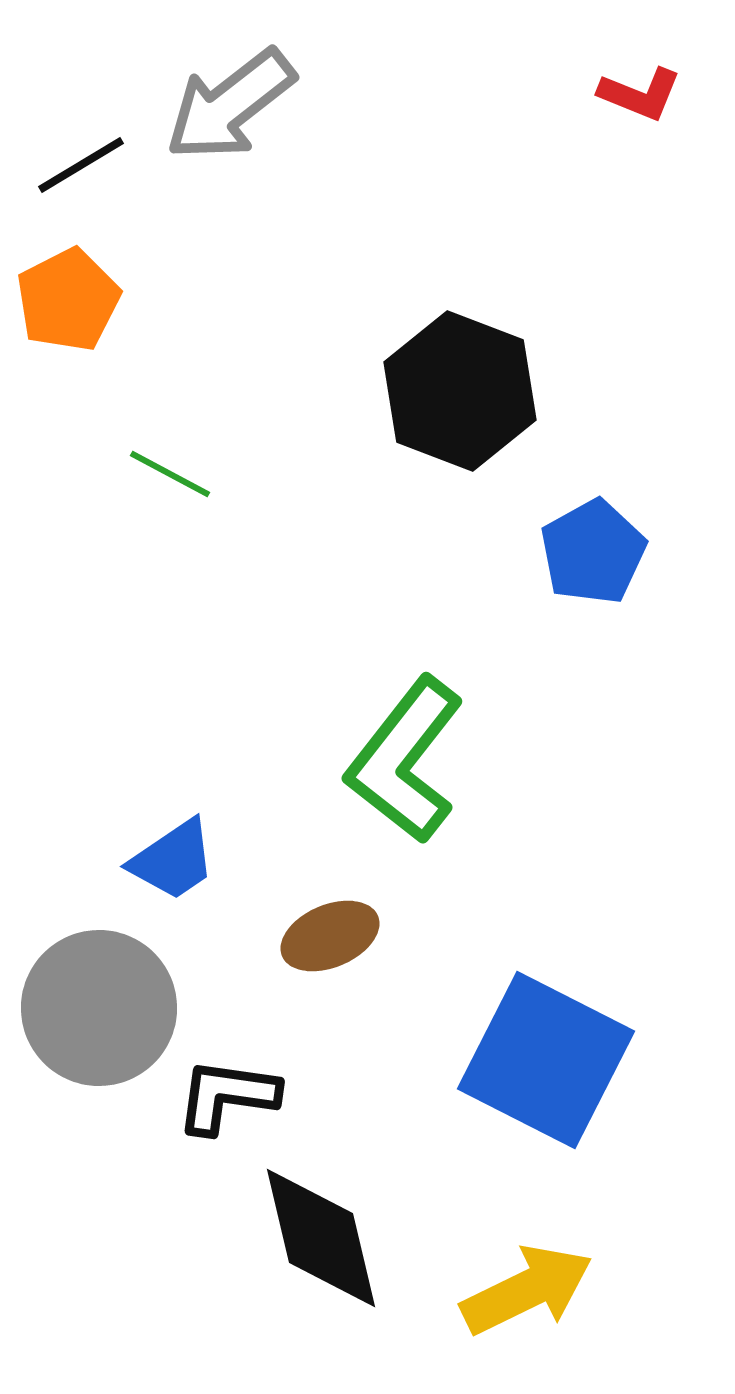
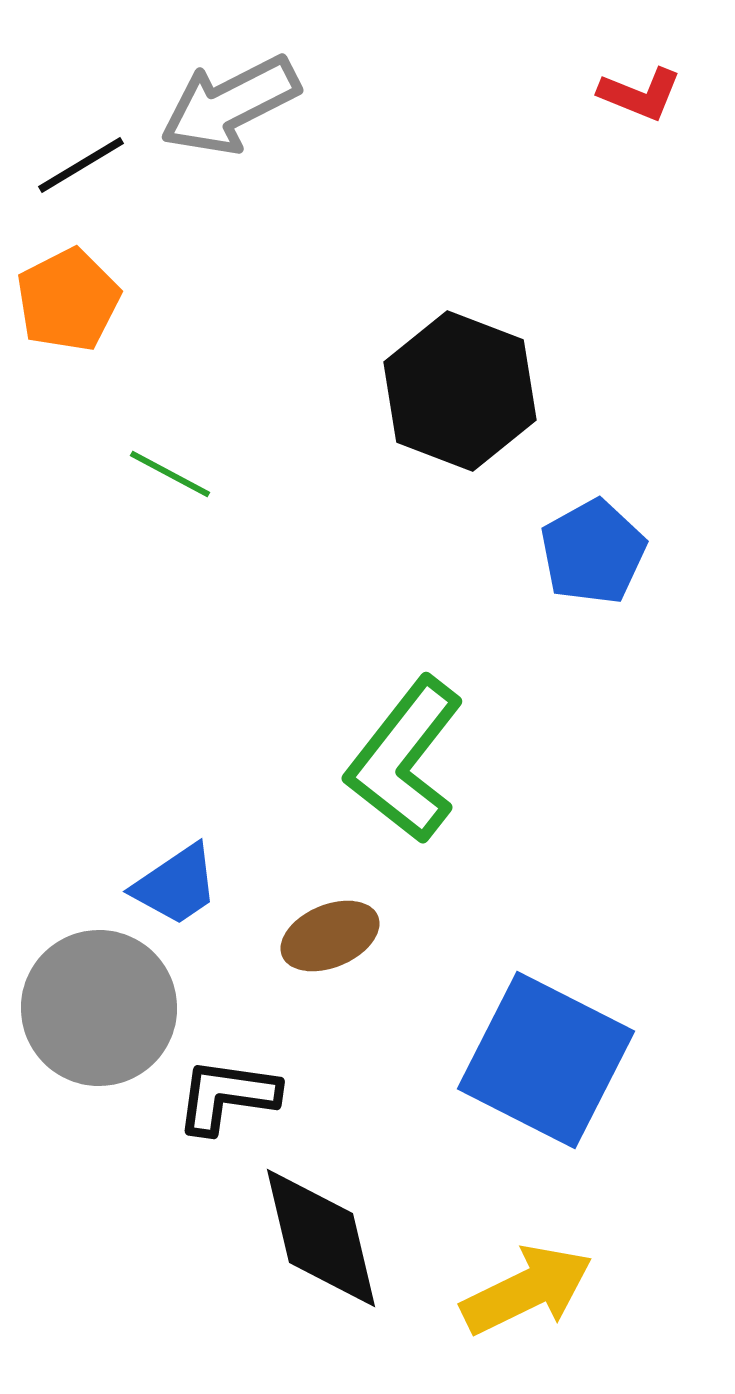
gray arrow: rotated 11 degrees clockwise
blue trapezoid: moved 3 px right, 25 px down
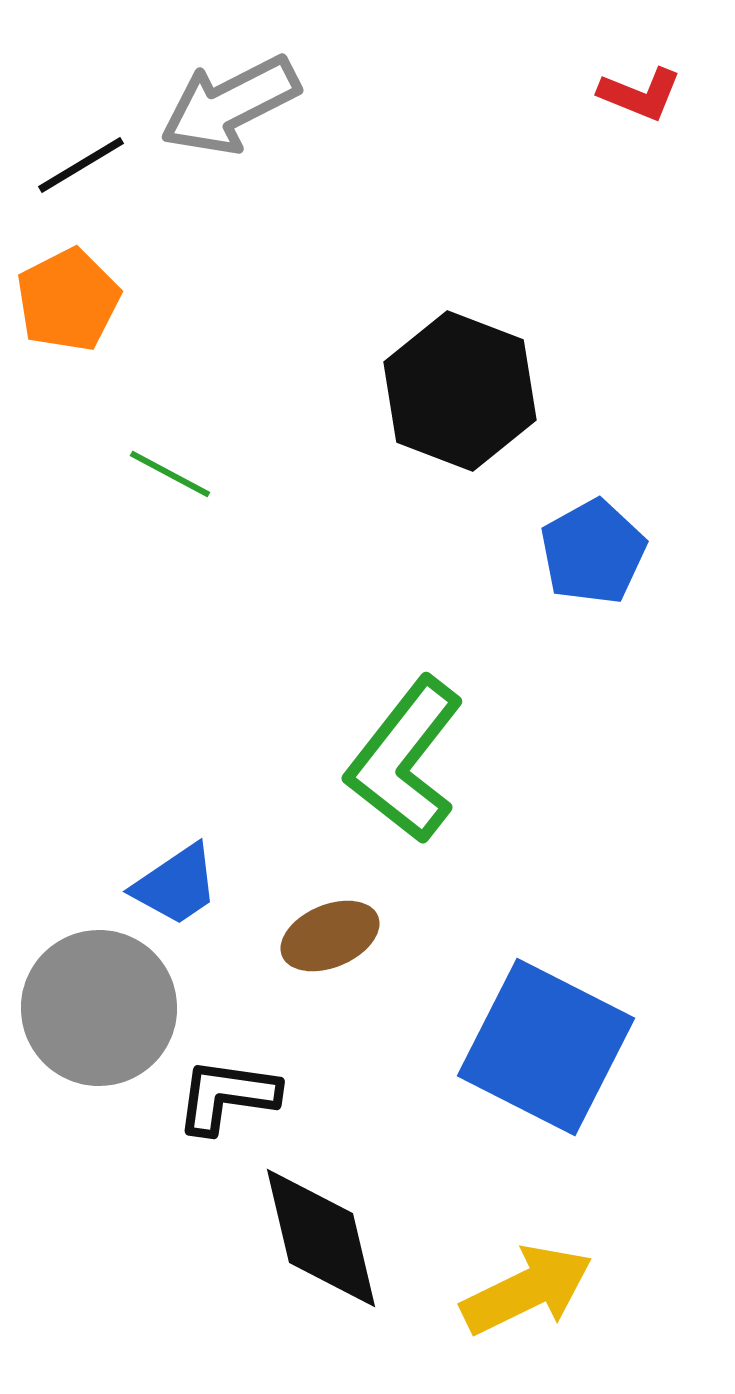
blue square: moved 13 px up
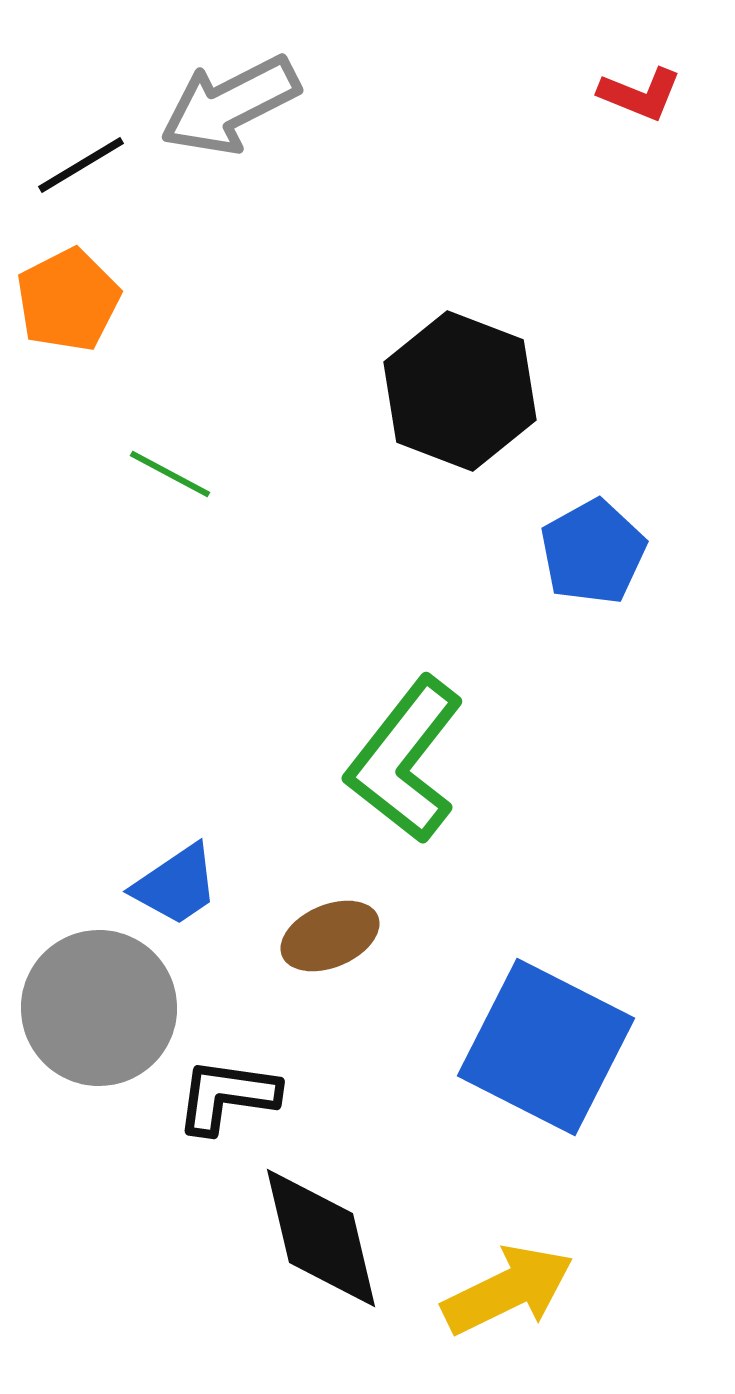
yellow arrow: moved 19 px left
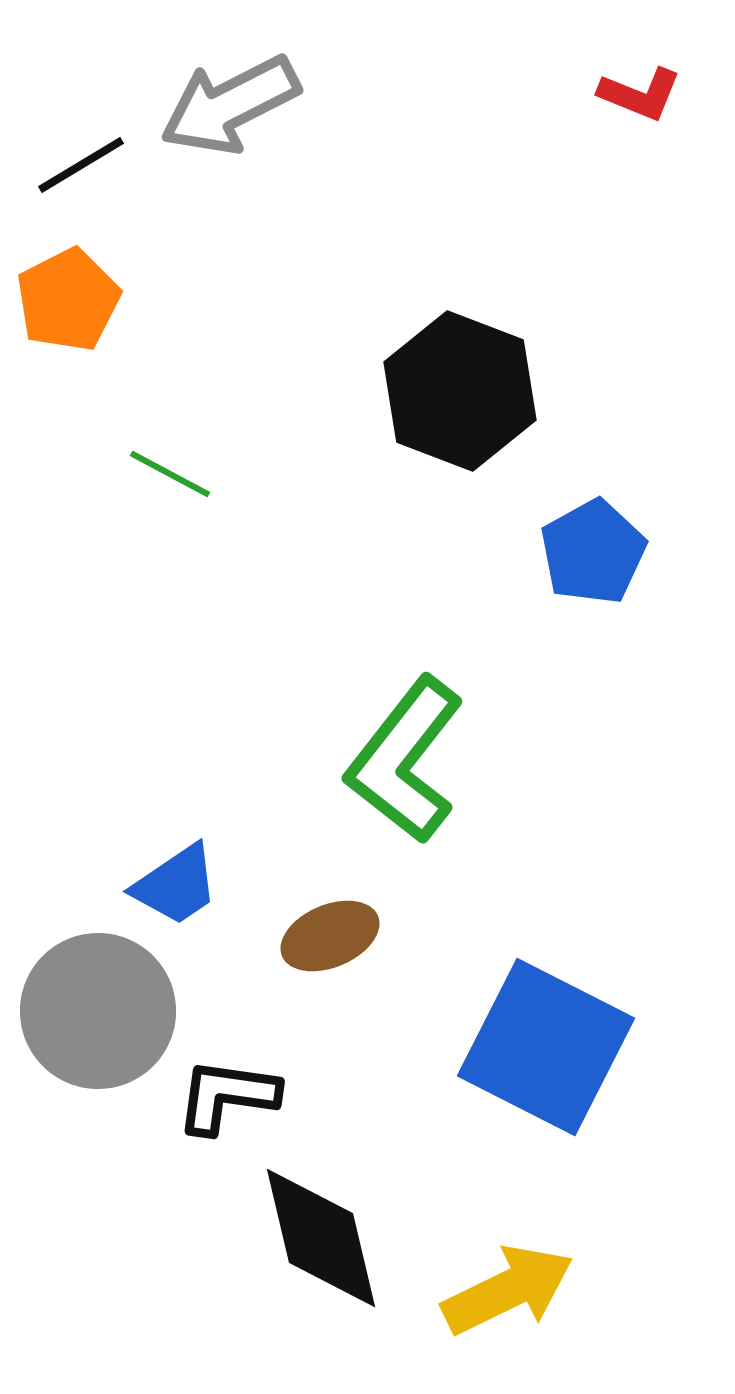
gray circle: moved 1 px left, 3 px down
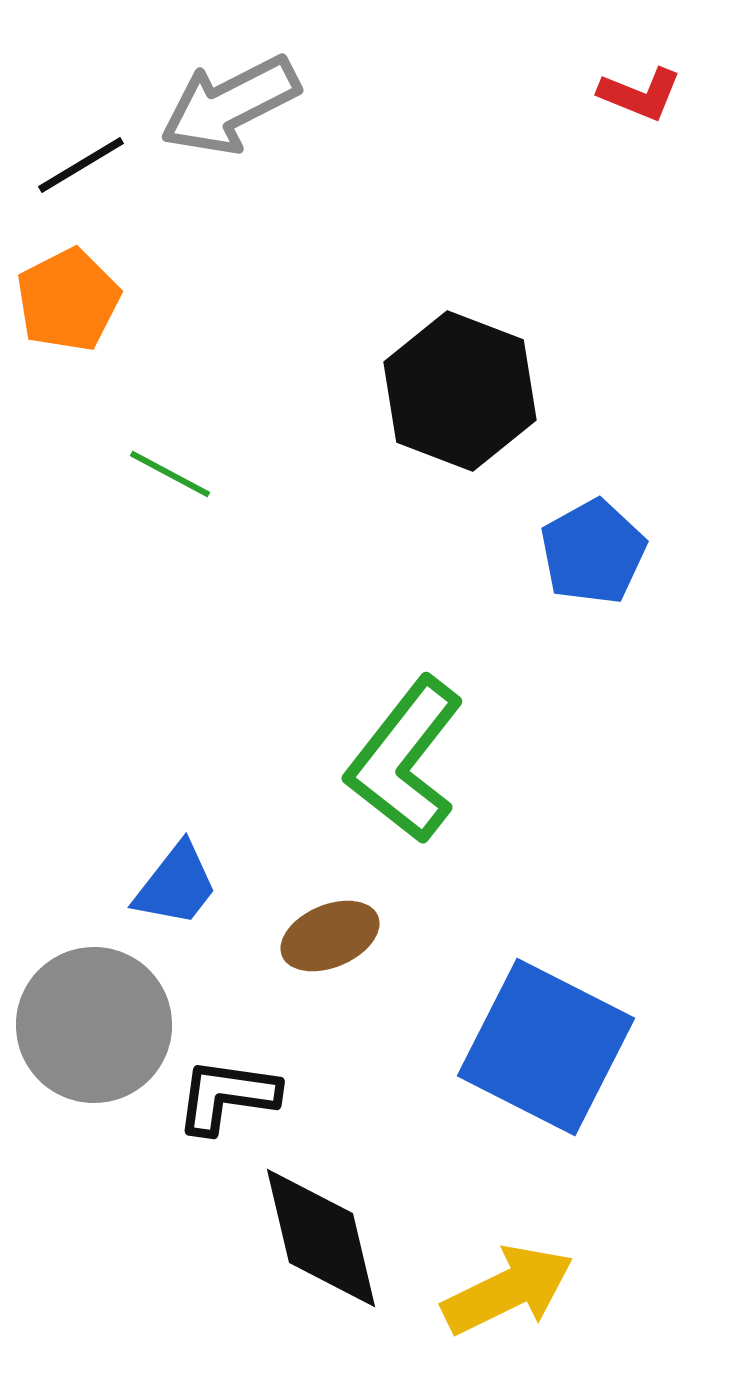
blue trapezoid: rotated 18 degrees counterclockwise
gray circle: moved 4 px left, 14 px down
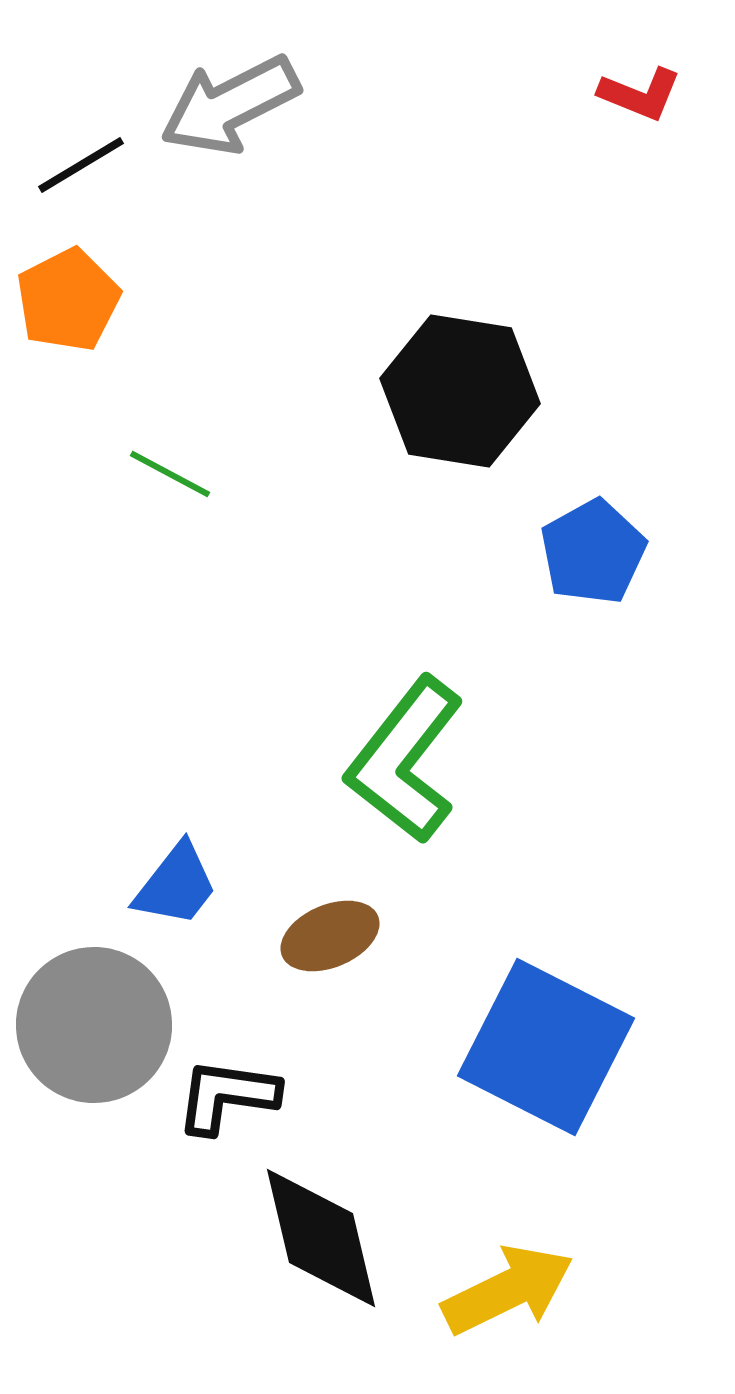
black hexagon: rotated 12 degrees counterclockwise
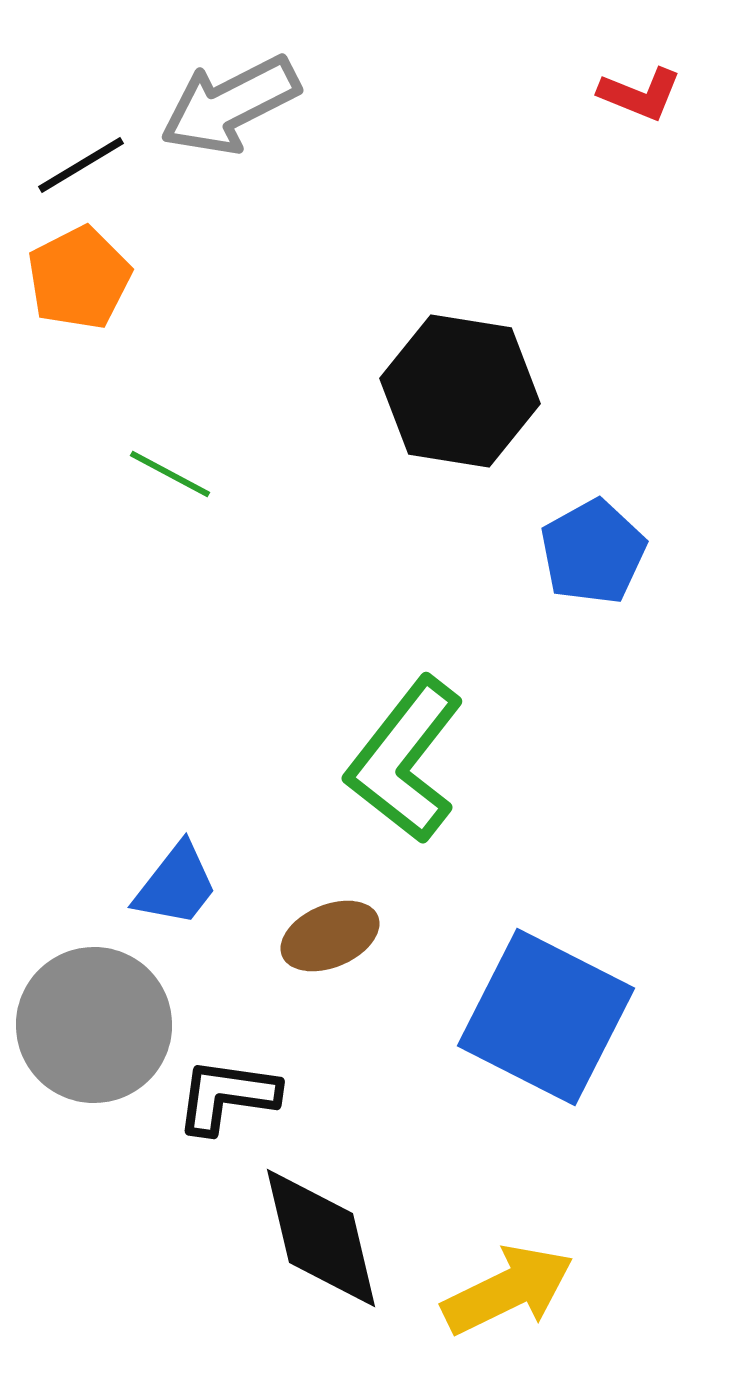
orange pentagon: moved 11 px right, 22 px up
blue square: moved 30 px up
